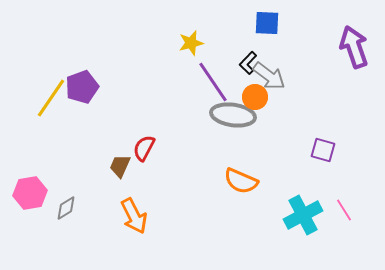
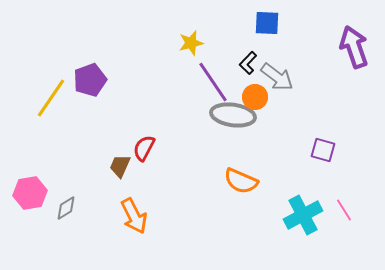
gray arrow: moved 8 px right, 1 px down
purple pentagon: moved 8 px right, 7 px up
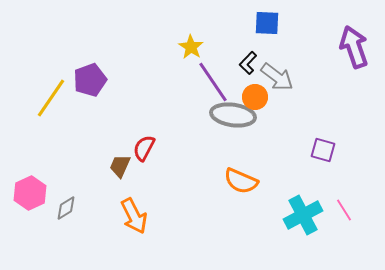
yellow star: moved 4 px down; rotated 25 degrees counterclockwise
pink hexagon: rotated 16 degrees counterclockwise
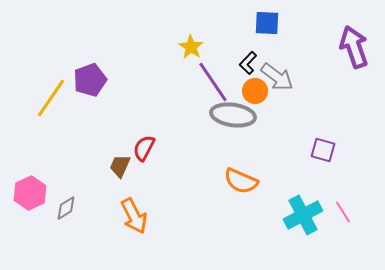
orange circle: moved 6 px up
pink line: moved 1 px left, 2 px down
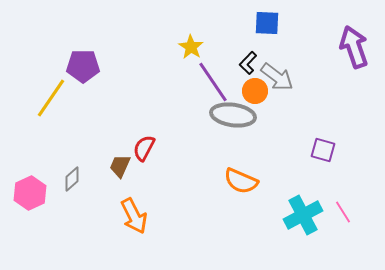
purple pentagon: moved 7 px left, 14 px up; rotated 20 degrees clockwise
gray diamond: moved 6 px right, 29 px up; rotated 10 degrees counterclockwise
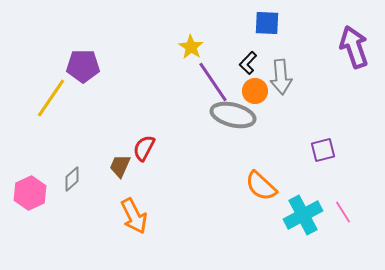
gray arrow: moved 4 px right; rotated 48 degrees clockwise
gray ellipse: rotated 6 degrees clockwise
purple square: rotated 30 degrees counterclockwise
orange semicircle: moved 20 px right, 5 px down; rotated 20 degrees clockwise
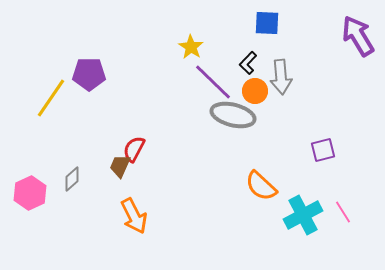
purple arrow: moved 4 px right, 11 px up; rotated 12 degrees counterclockwise
purple pentagon: moved 6 px right, 8 px down
purple line: rotated 12 degrees counterclockwise
red semicircle: moved 10 px left, 1 px down
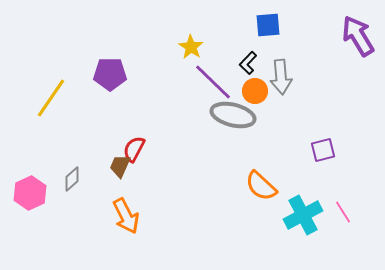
blue square: moved 1 px right, 2 px down; rotated 8 degrees counterclockwise
purple pentagon: moved 21 px right
orange arrow: moved 8 px left
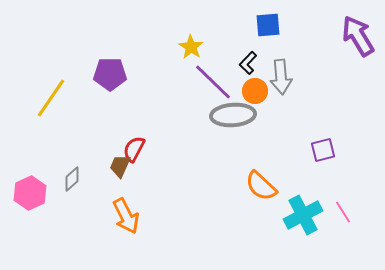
gray ellipse: rotated 18 degrees counterclockwise
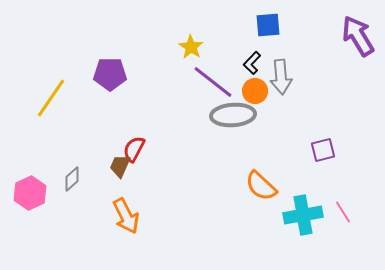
black L-shape: moved 4 px right
purple line: rotated 6 degrees counterclockwise
cyan cross: rotated 18 degrees clockwise
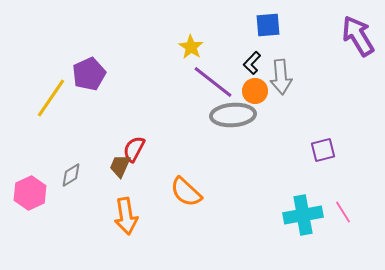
purple pentagon: moved 21 px left; rotated 24 degrees counterclockwise
gray diamond: moved 1 px left, 4 px up; rotated 10 degrees clockwise
orange semicircle: moved 75 px left, 6 px down
orange arrow: rotated 18 degrees clockwise
